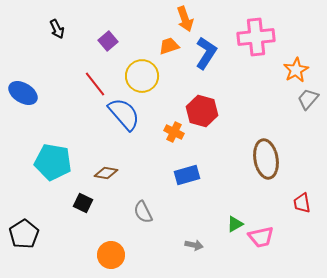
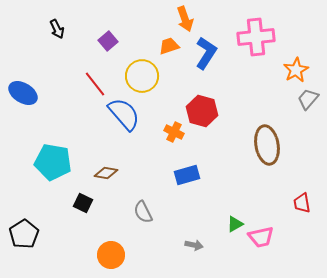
brown ellipse: moved 1 px right, 14 px up
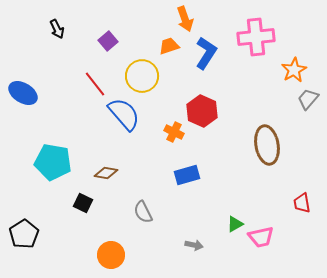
orange star: moved 2 px left
red hexagon: rotated 8 degrees clockwise
